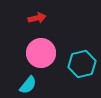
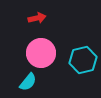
cyan hexagon: moved 1 px right, 4 px up
cyan semicircle: moved 3 px up
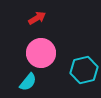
red arrow: rotated 18 degrees counterclockwise
cyan hexagon: moved 1 px right, 10 px down
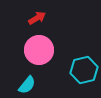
pink circle: moved 2 px left, 3 px up
cyan semicircle: moved 1 px left, 3 px down
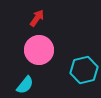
red arrow: rotated 24 degrees counterclockwise
cyan semicircle: moved 2 px left
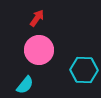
cyan hexagon: rotated 16 degrees clockwise
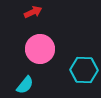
red arrow: moved 4 px left, 6 px up; rotated 30 degrees clockwise
pink circle: moved 1 px right, 1 px up
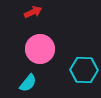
cyan semicircle: moved 3 px right, 2 px up
